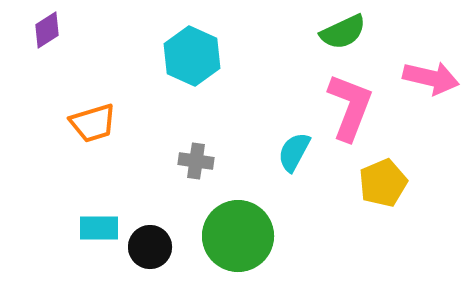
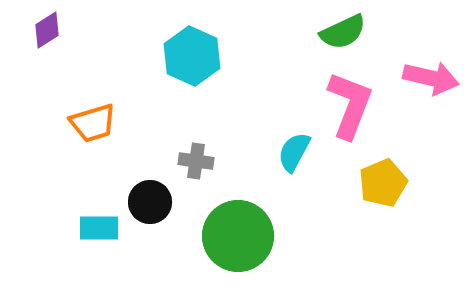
pink L-shape: moved 2 px up
black circle: moved 45 px up
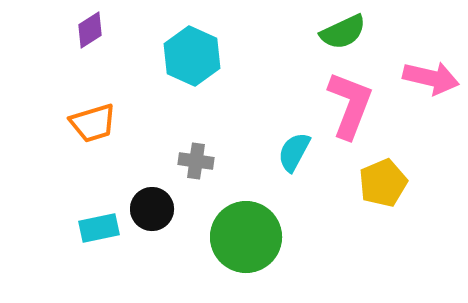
purple diamond: moved 43 px right
black circle: moved 2 px right, 7 px down
cyan rectangle: rotated 12 degrees counterclockwise
green circle: moved 8 px right, 1 px down
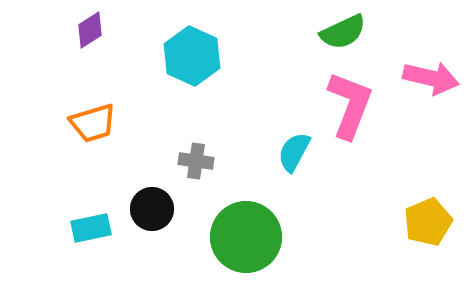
yellow pentagon: moved 45 px right, 39 px down
cyan rectangle: moved 8 px left
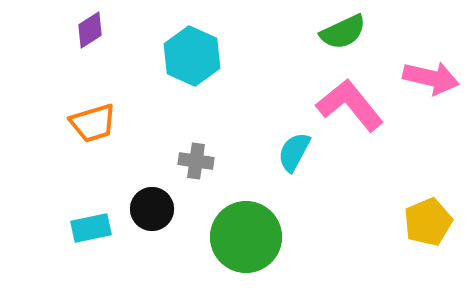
pink L-shape: rotated 60 degrees counterclockwise
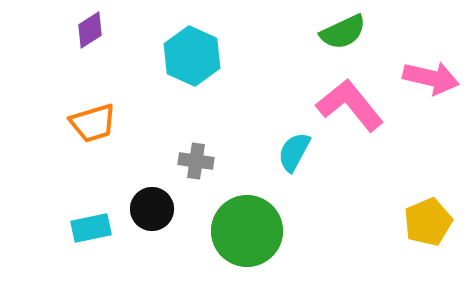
green circle: moved 1 px right, 6 px up
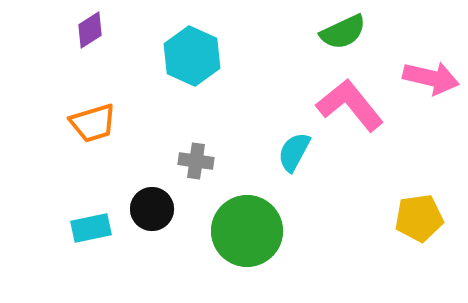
yellow pentagon: moved 9 px left, 4 px up; rotated 15 degrees clockwise
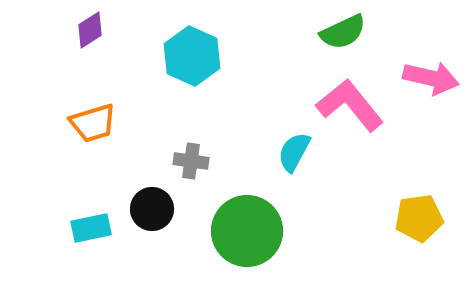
gray cross: moved 5 px left
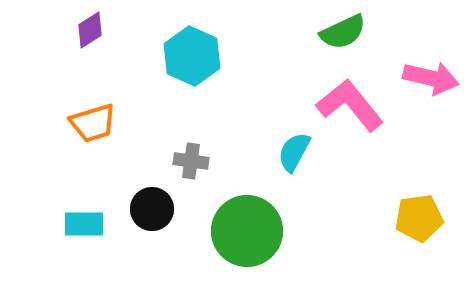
cyan rectangle: moved 7 px left, 4 px up; rotated 12 degrees clockwise
